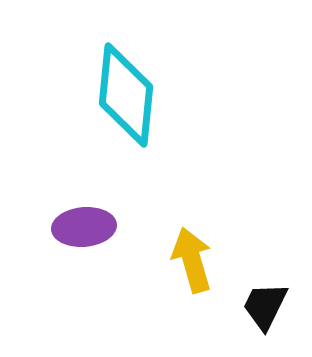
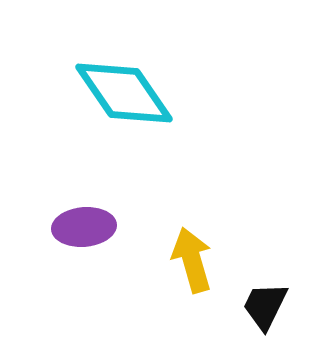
cyan diamond: moved 2 px left, 2 px up; rotated 40 degrees counterclockwise
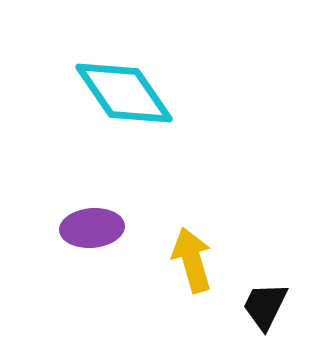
purple ellipse: moved 8 px right, 1 px down
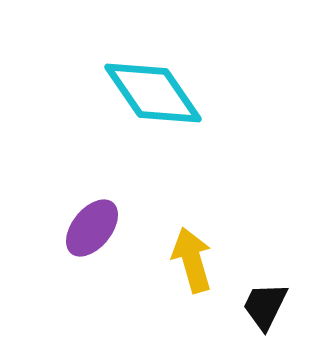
cyan diamond: moved 29 px right
purple ellipse: rotated 46 degrees counterclockwise
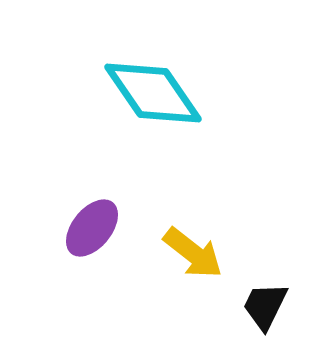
yellow arrow: moved 1 px right, 7 px up; rotated 144 degrees clockwise
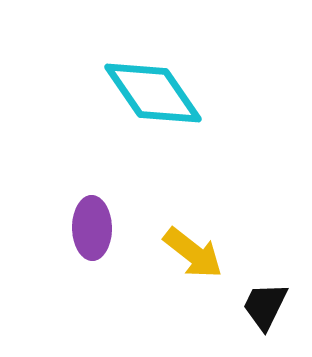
purple ellipse: rotated 40 degrees counterclockwise
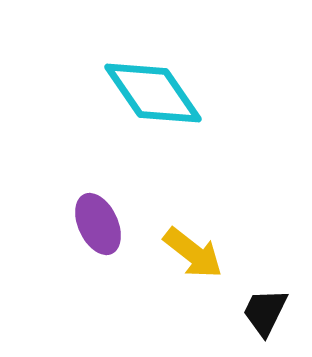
purple ellipse: moved 6 px right, 4 px up; rotated 24 degrees counterclockwise
black trapezoid: moved 6 px down
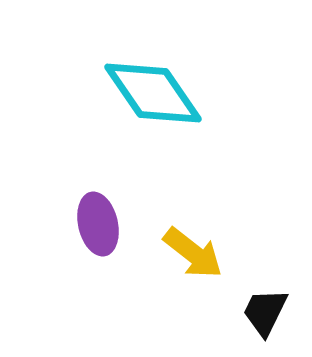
purple ellipse: rotated 12 degrees clockwise
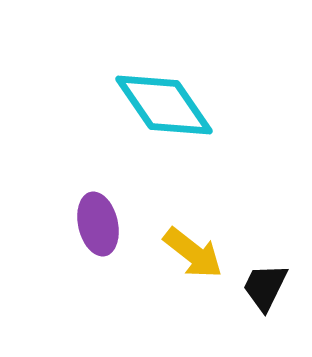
cyan diamond: moved 11 px right, 12 px down
black trapezoid: moved 25 px up
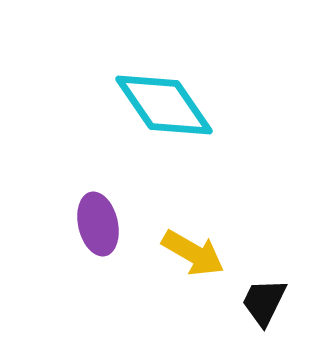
yellow arrow: rotated 8 degrees counterclockwise
black trapezoid: moved 1 px left, 15 px down
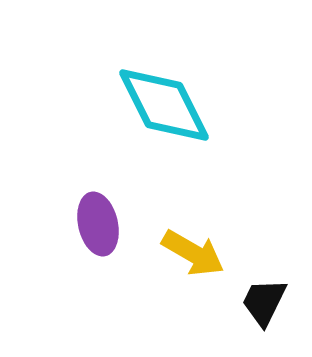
cyan diamond: rotated 8 degrees clockwise
